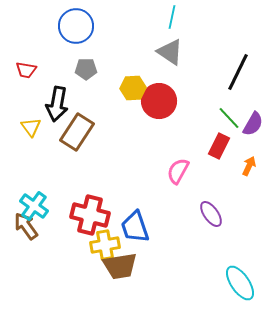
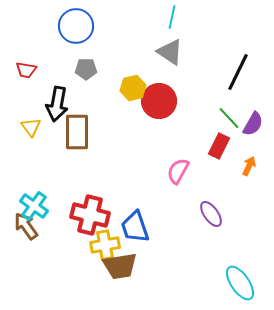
yellow hexagon: rotated 10 degrees counterclockwise
brown rectangle: rotated 33 degrees counterclockwise
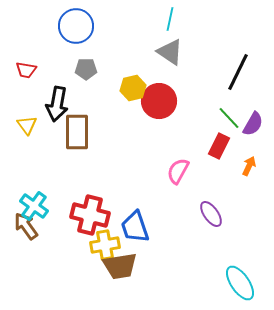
cyan line: moved 2 px left, 2 px down
yellow triangle: moved 4 px left, 2 px up
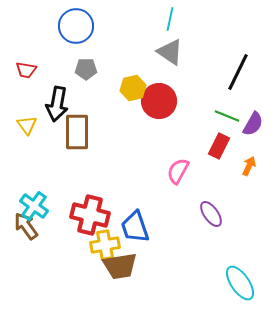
green line: moved 2 px left, 2 px up; rotated 25 degrees counterclockwise
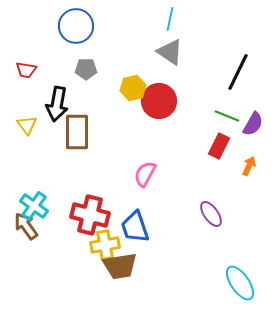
pink semicircle: moved 33 px left, 3 px down
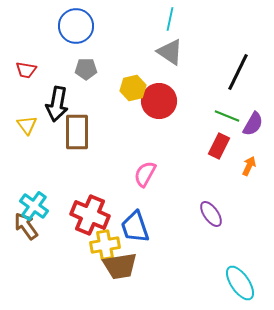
red cross: rotated 9 degrees clockwise
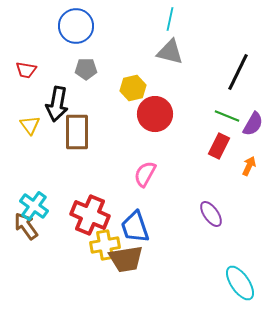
gray triangle: rotated 20 degrees counterclockwise
red circle: moved 4 px left, 13 px down
yellow triangle: moved 3 px right
brown trapezoid: moved 6 px right, 7 px up
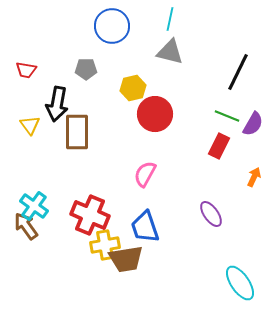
blue circle: moved 36 px right
orange arrow: moved 5 px right, 11 px down
blue trapezoid: moved 10 px right
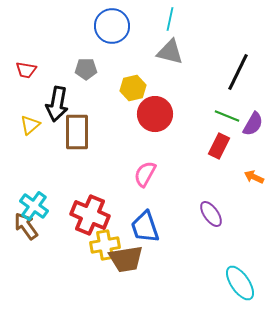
yellow triangle: rotated 25 degrees clockwise
orange arrow: rotated 90 degrees counterclockwise
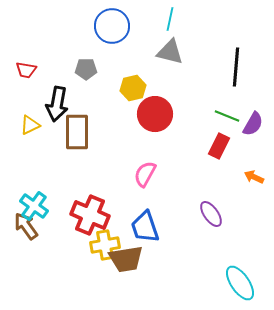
black line: moved 2 px left, 5 px up; rotated 21 degrees counterclockwise
yellow triangle: rotated 15 degrees clockwise
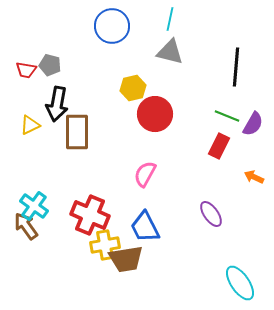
gray pentagon: moved 36 px left, 4 px up; rotated 15 degrees clockwise
blue trapezoid: rotated 8 degrees counterclockwise
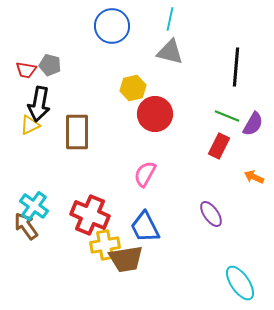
black arrow: moved 18 px left
